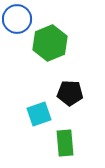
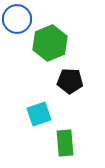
black pentagon: moved 12 px up
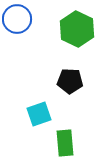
green hexagon: moved 27 px right, 14 px up; rotated 12 degrees counterclockwise
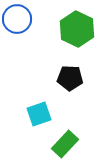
black pentagon: moved 3 px up
green rectangle: moved 1 px down; rotated 48 degrees clockwise
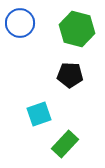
blue circle: moved 3 px right, 4 px down
green hexagon: rotated 12 degrees counterclockwise
black pentagon: moved 3 px up
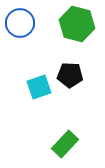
green hexagon: moved 5 px up
cyan square: moved 27 px up
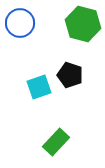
green hexagon: moved 6 px right
black pentagon: rotated 15 degrees clockwise
green rectangle: moved 9 px left, 2 px up
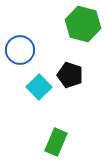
blue circle: moved 27 px down
cyan square: rotated 25 degrees counterclockwise
green rectangle: rotated 20 degrees counterclockwise
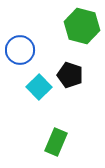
green hexagon: moved 1 px left, 2 px down
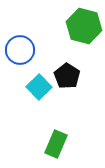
green hexagon: moved 2 px right
black pentagon: moved 3 px left, 1 px down; rotated 15 degrees clockwise
green rectangle: moved 2 px down
